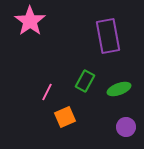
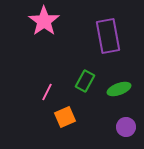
pink star: moved 14 px right
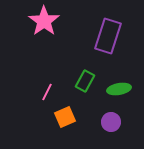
purple rectangle: rotated 28 degrees clockwise
green ellipse: rotated 10 degrees clockwise
purple circle: moved 15 px left, 5 px up
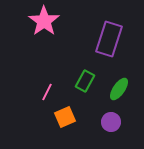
purple rectangle: moved 1 px right, 3 px down
green ellipse: rotated 45 degrees counterclockwise
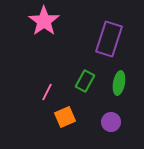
green ellipse: moved 6 px up; rotated 25 degrees counterclockwise
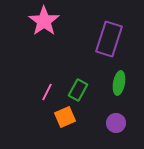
green rectangle: moved 7 px left, 9 px down
purple circle: moved 5 px right, 1 px down
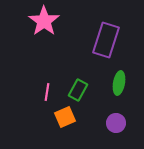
purple rectangle: moved 3 px left, 1 px down
pink line: rotated 18 degrees counterclockwise
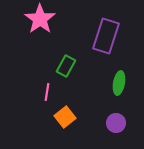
pink star: moved 4 px left, 2 px up
purple rectangle: moved 4 px up
green rectangle: moved 12 px left, 24 px up
orange square: rotated 15 degrees counterclockwise
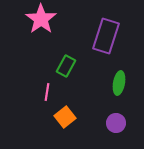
pink star: moved 1 px right
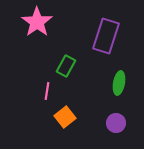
pink star: moved 4 px left, 3 px down
pink line: moved 1 px up
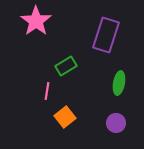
pink star: moved 1 px left, 1 px up
purple rectangle: moved 1 px up
green rectangle: rotated 30 degrees clockwise
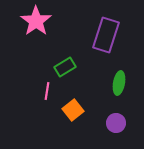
green rectangle: moved 1 px left, 1 px down
orange square: moved 8 px right, 7 px up
